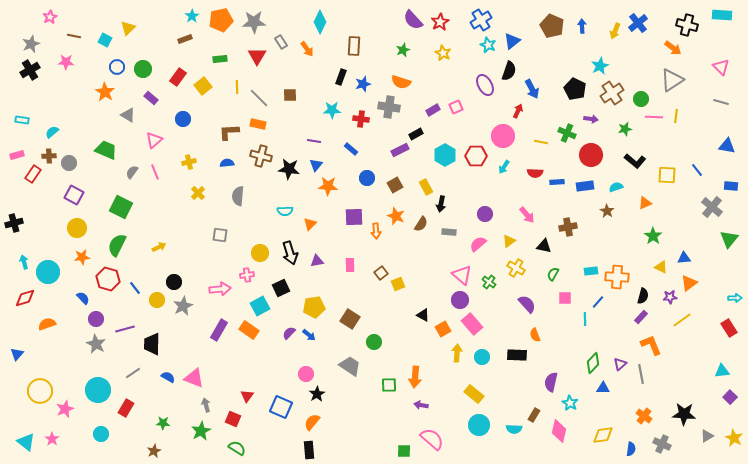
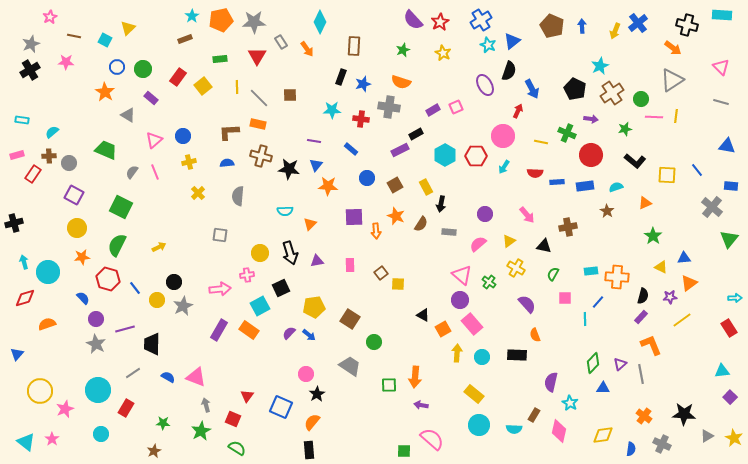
blue circle at (183, 119): moved 17 px down
yellow square at (398, 284): rotated 24 degrees clockwise
pink triangle at (194, 378): moved 2 px right, 1 px up
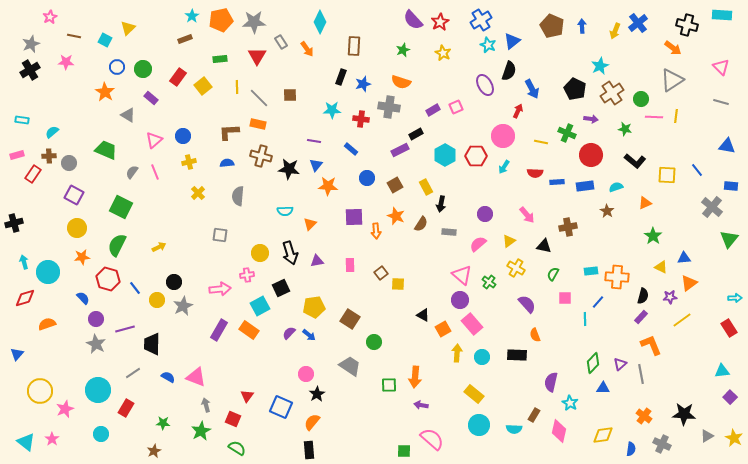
green star at (625, 129): rotated 24 degrees clockwise
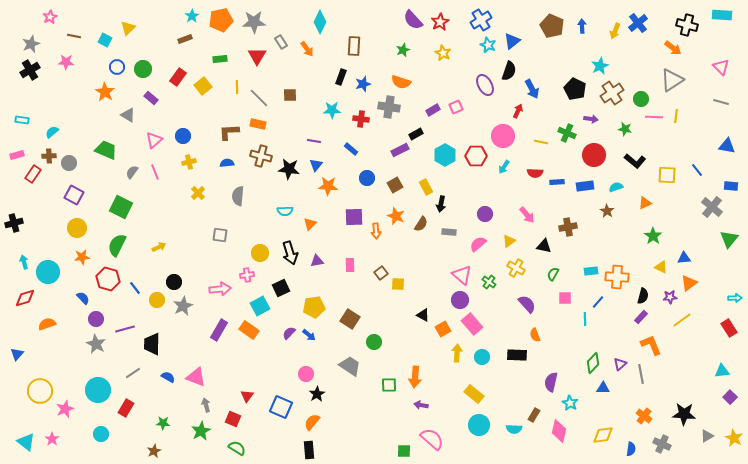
red circle at (591, 155): moved 3 px right
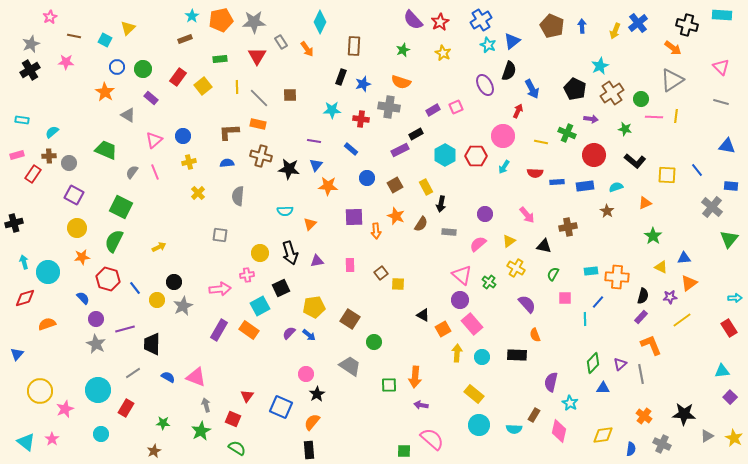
green semicircle at (117, 245): moved 3 px left, 4 px up
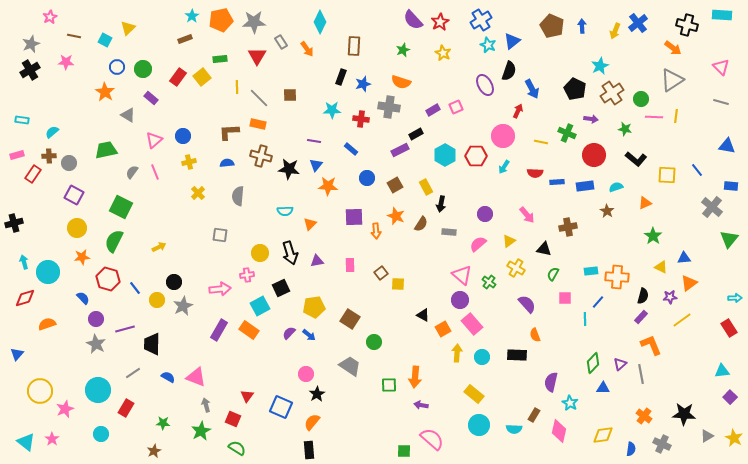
yellow square at (203, 86): moved 1 px left, 9 px up
green trapezoid at (106, 150): rotated 35 degrees counterclockwise
black L-shape at (635, 161): moved 1 px right, 2 px up
black triangle at (544, 246): moved 3 px down
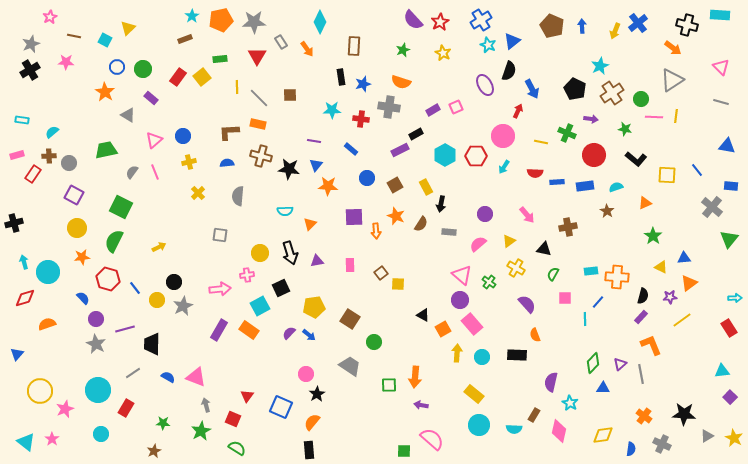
cyan rectangle at (722, 15): moved 2 px left
black rectangle at (341, 77): rotated 28 degrees counterclockwise
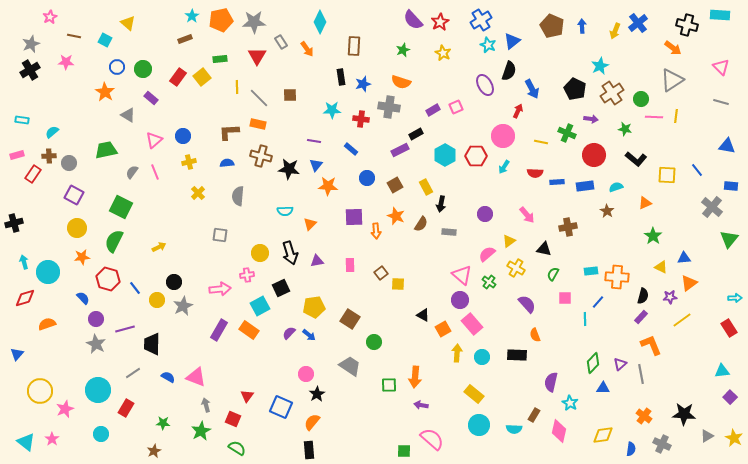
yellow triangle at (128, 28): moved 5 px up; rotated 35 degrees counterclockwise
pink semicircle at (478, 244): moved 9 px right, 10 px down
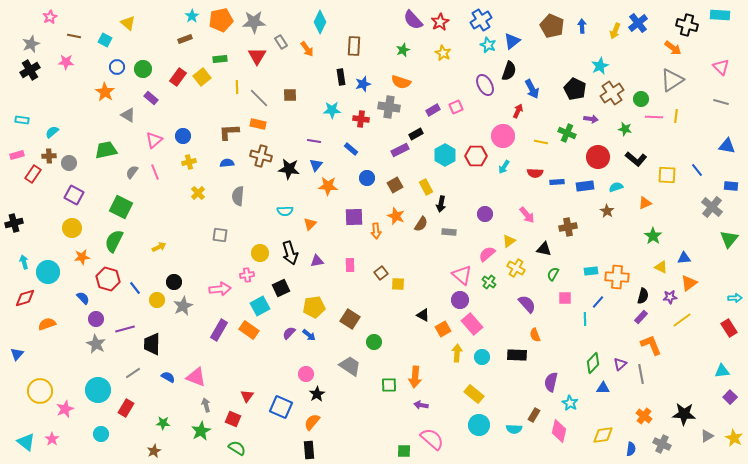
red circle at (594, 155): moved 4 px right, 2 px down
yellow circle at (77, 228): moved 5 px left
